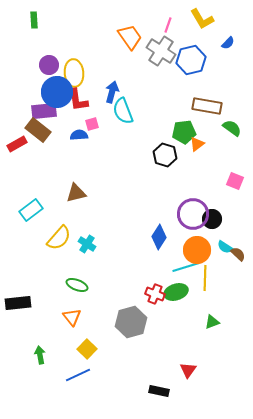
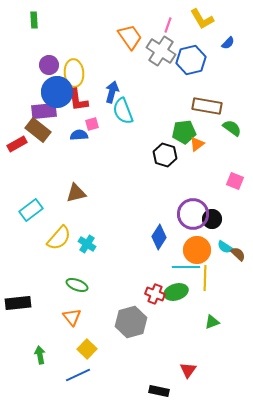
cyan line at (186, 267): rotated 16 degrees clockwise
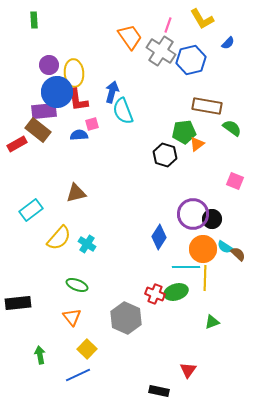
orange circle at (197, 250): moved 6 px right, 1 px up
gray hexagon at (131, 322): moved 5 px left, 4 px up; rotated 20 degrees counterclockwise
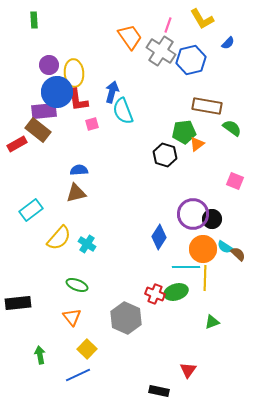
blue semicircle at (79, 135): moved 35 px down
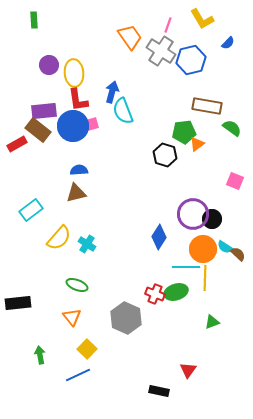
blue circle at (57, 92): moved 16 px right, 34 px down
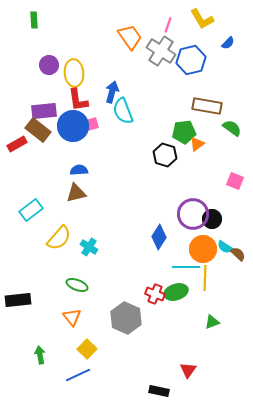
cyan cross at (87, 244): moved 2 px right, 3 px down
black rectangle at (18, 303): moved 3 px up
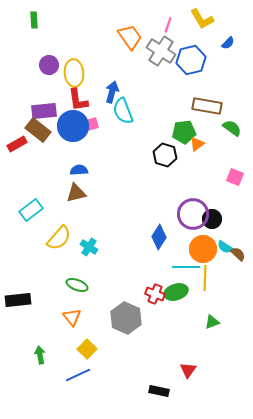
pink square at (235, 181): moved 4 px up
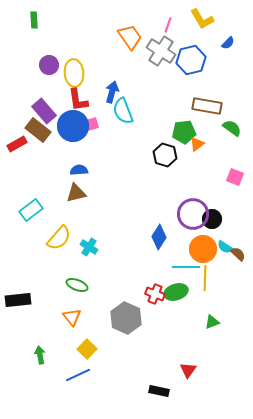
purple rectangle at (44, 111): rotated 55 degrees clockwise
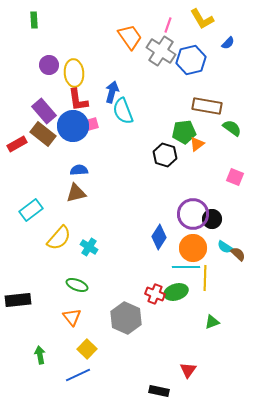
brown rectangle at (38, 130): moved 5 px right, 4 px down
orange circle at (203, 249): moved 10 px left, 1 px up
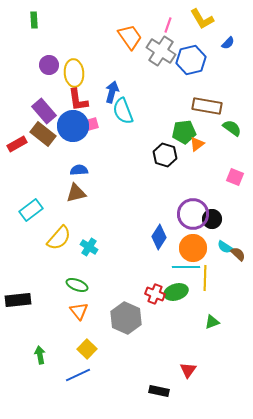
orange triangle at (72, 317): moved 7 px right, 6 px up
